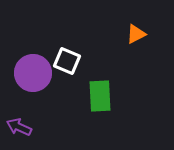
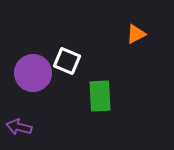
purple arrow: rotated 10 degrees counterclockwise
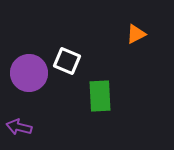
purple circle: moved 4 px left
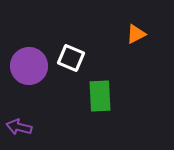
white square: moved 4 px right, 3 px up
purple circle: moved 7 px up
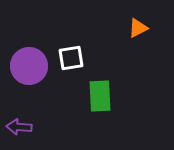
orange triangle: moved 2 px right, 6 px up
white square: rotated 32 degrees counterclockwise
purple arrow: rotated 10 degrees counterclockwise
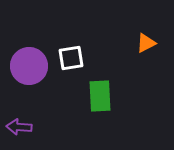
orange triangle: moved 8 px right, 15 px down
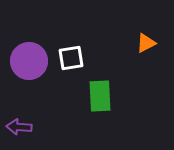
purple circle: moved 5 px up
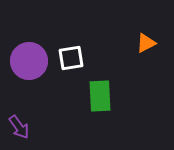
purple arrow: rotated 130 degrees counterclockwise
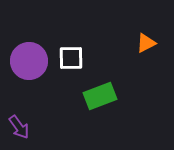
white square: rotated 8 degrees clockwise
green rectangle: rotated 72 degrees clockwise
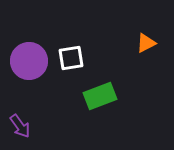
white square: rotated 8 degrees counterclockwise
purple arrow: moved 1 px right, 1 px up
